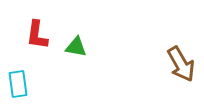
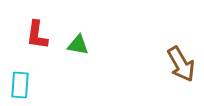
green triangle: moved 2 px right, 2 px up
cyan rectangle: moved 2 px right, 1 px down; rotated 12 degrees clockwise
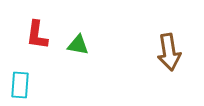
brown arrow: moved 12 px left, 12 px up; rotated 21 degrees clockwise
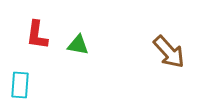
brown arrow: rotated 33 degrees counterclockwise
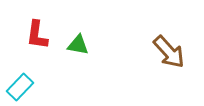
cyan rectangle: moved 2 px down; rotated 40 degrees clockwise
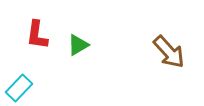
green triangle: rotated 40 degrees counterclockwise
cyan rectangle: moved 1 px left, 1 px down
